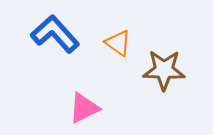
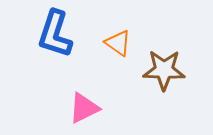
blue L-shape: rotated 120 degrees counterclockwise
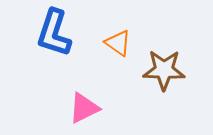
blue L-shape: moved 1 px left, 1 px up
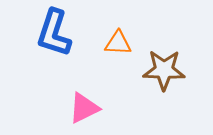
orange triangle: rotated 32 degrees counterclockwise
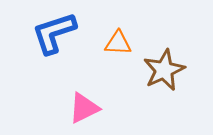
blue L-shape: rotated 54 degrees clockwise
brown star: rotated 27 degrees counterclockwise
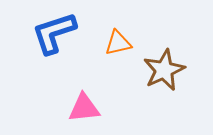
orange triangle: rotated 16 degrees counterclockwise
pink triangle: rotated 20 degrees clockwise
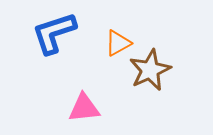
orange triangle: rotated 16 degrees counterclockwise
brown star: moved 14 px left
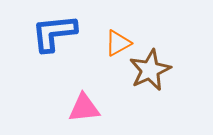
blue L-shape: rotated 12 degrees clockwise
